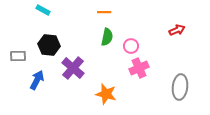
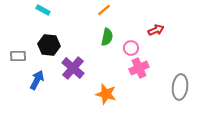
orange line: moved 2 px up; rotated 40 degrees counterclockwise
red arrow: moved 21 px left
pink circle: moved 2 px down
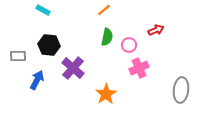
pink circle: moved 2 px left, 3 px up
gray ellipse: moved 1 px right, 3 px down
orange star: rotated 25 degrees clockwise
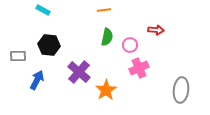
orange line: rotated 32 degrees clockwise
red arrow: rotated 28 degrees clockwise
pink circle: moved 1 px right
purple cross: moved 6 px right, 4 px down
orange star: moved 4 px up
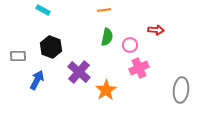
black hexagon: moved 2 px right, 2 px down; rotated 15 degrees clockwise
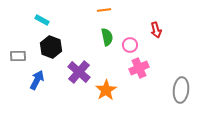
cyan rectangle: moved 1 px left, 10 px down
red arrow: rotated 70 degrees clockwise
green semicircle: rotated 24 degrees counterclockwise
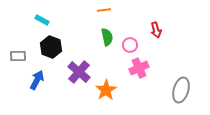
gray ellipse: rotated 10 degrees clockwise
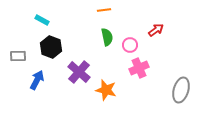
red arrow: rotated 112 degrees counterclockwise
orange star: rotated 25 degrees counterclockwise
